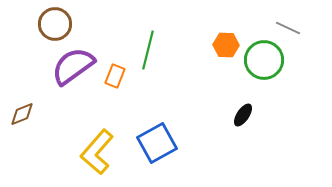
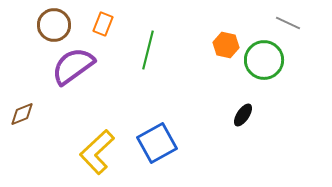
brown circle: moved 1 px left, 1 px down
gray line: moved 5 px up
orange hexagon: rotated 10 degrees clockwise
orange rectangle: moved 12 px left, 52 px up
yellow L-shape: rotated 6 degrees clockwise
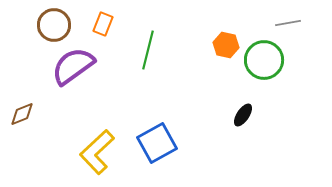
gray line: rotated 35 degrees counterclockwise
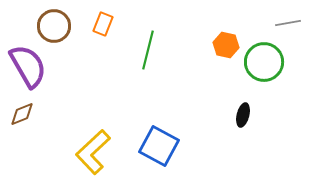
brown circle: moved 1 px down
green circle: moved 2 px down
purple semicircle: moved 45 px left; rotated 96 degrees clockwise
black ellipse: rotated 20 degrees counterclockwise
blue square: moved 2 px right, 3 px down; rotated 33 degrees counterclockwise
yellow L-shape: moved 4 px left
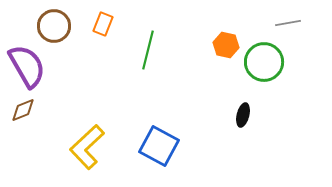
purple semicircle: moved 1 px left
brown diamond: moved 1 px right, 4 px up
yellow L-shape: moved 6 px left, 5 px up
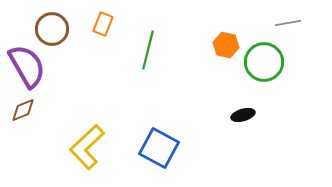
brown circle: moved 2 px left, 3 px down
black ellipse: rotated 60 degrees clockwise
blue square: moved 2 px down
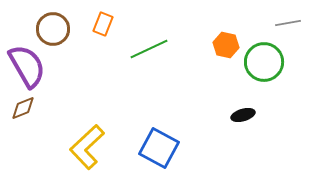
brown circle: moved 1 px right
green line: moved 1 px right, 1 px up; rotated 51 degrees clockwise
brown diamond: moved 2 px up
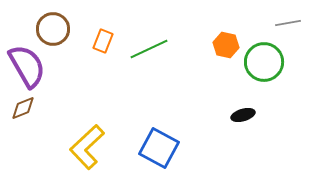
orange rectangle: moved 17 px down
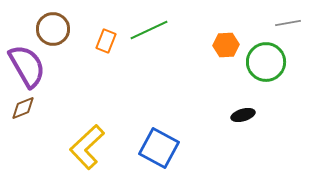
orange rectangle: moved 3 px right
orange hexagon: rotated 15 degrees counterclockwise
green line: moved 19 px up
green circle: moved 2 px right
